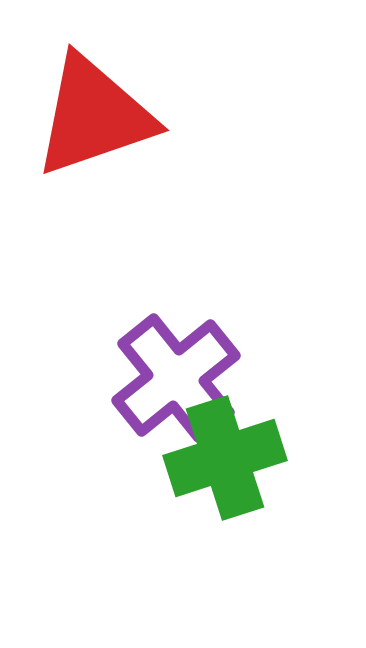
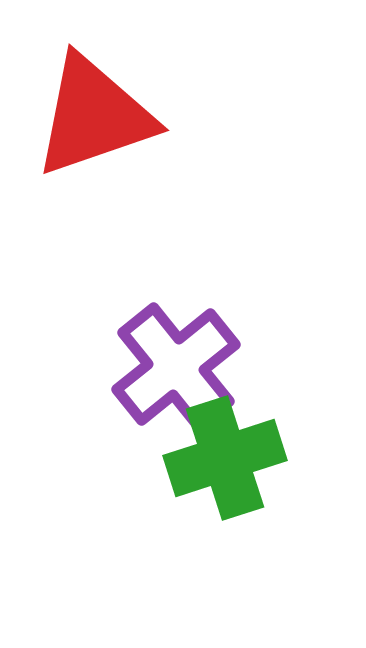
purple cross: moved 11 px up
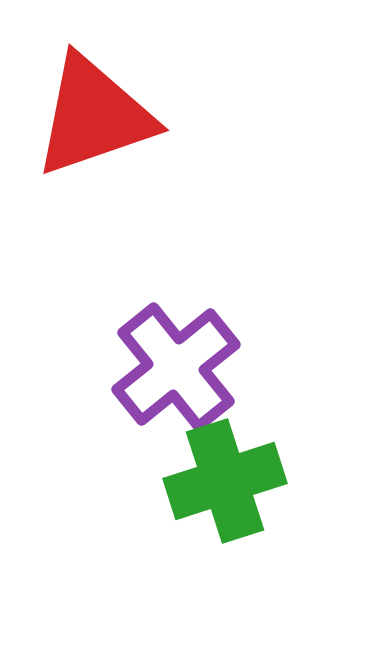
green cross: moved 23 px down
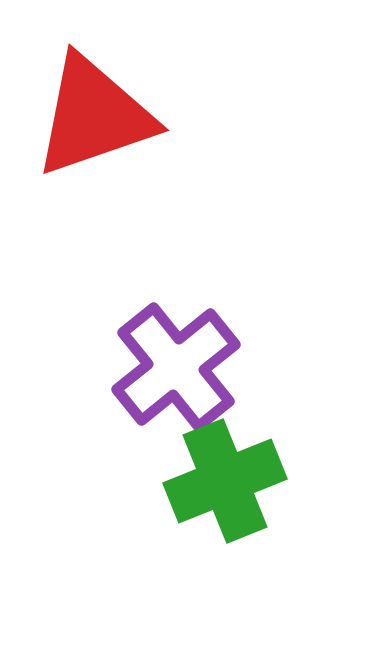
green cross: rotated 4 degrees counterclockwise
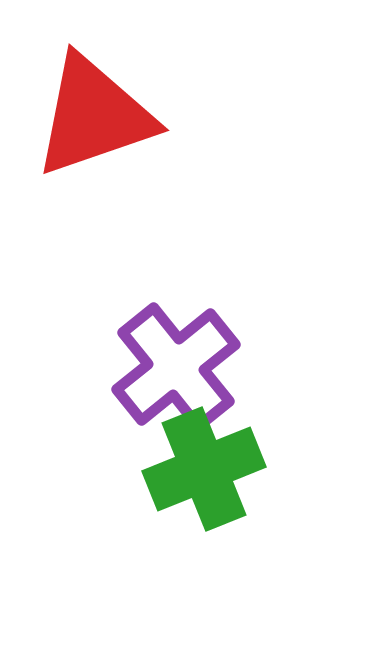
green cross: moved 21 px left, 12 px up
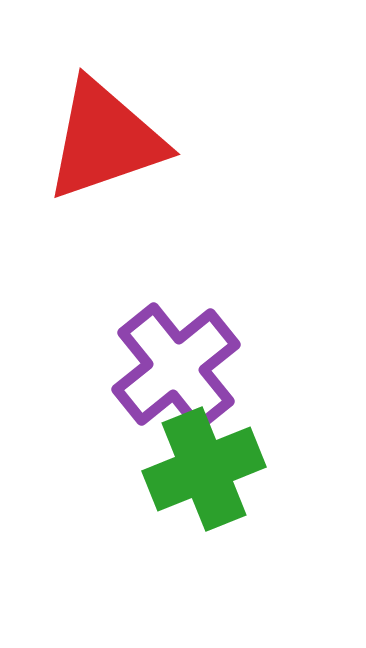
red triangle: moved 11 px right, 24 px down
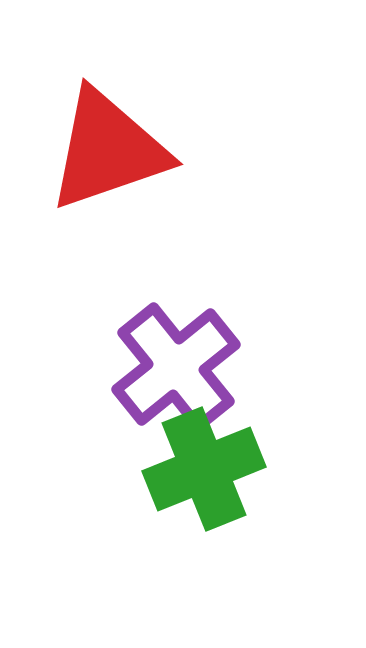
red triangle: moved 3 px right, 10 px down
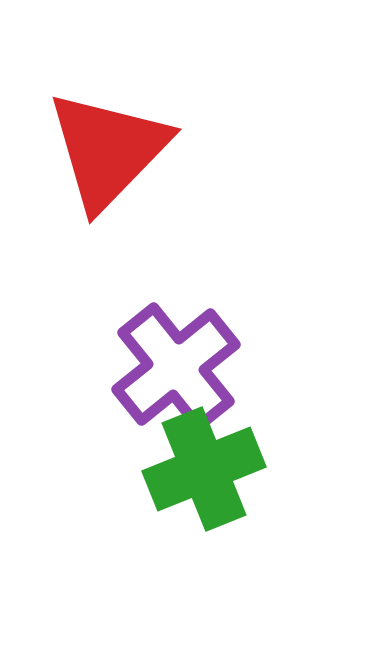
red triangle: rotated 27 degrees counterclockwise
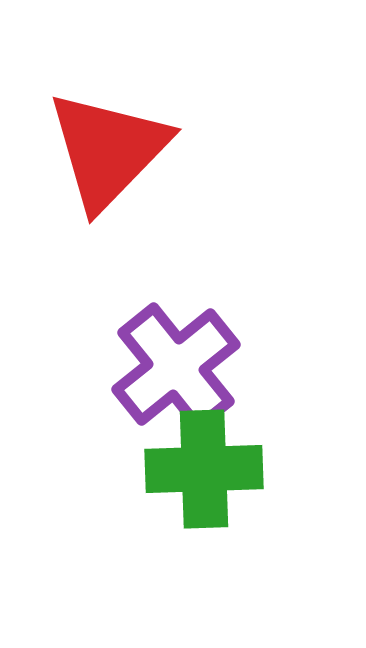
green cross: rotated 20 degrees clockwise
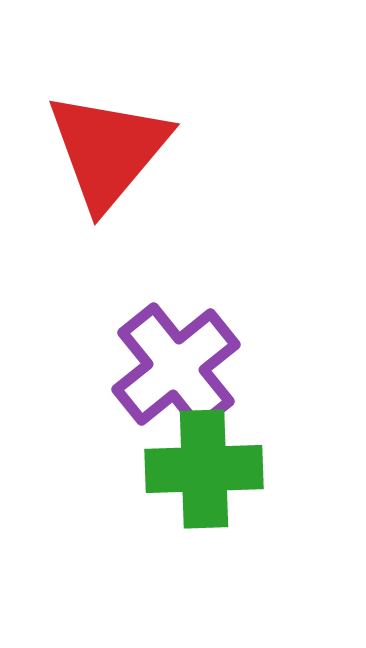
red triangle: rotated 4 degrees counterclockwise
